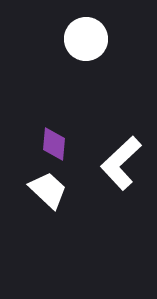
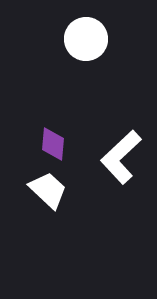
purple diamond: moved 1 px left
white L-shape: moved 6 px up
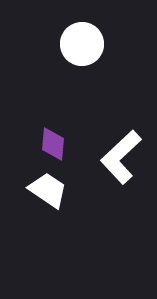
white circle: moved 4 px left, 5 px down
white trapezoid: rotated 9 degrees counterclockwise
